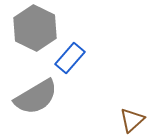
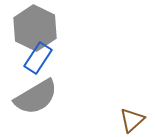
blue rectangle: moved 32 px left; rotated 8 degrees counterclockwise
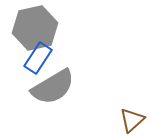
gray hexagon: rotated 21 degrees clockwise
gray semicircle: moved 17 px right, 10 px up
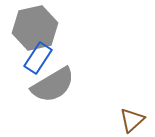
gray semicircle: moved 2 px up
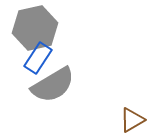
brown triangle: rotated 12 degrees clockwise
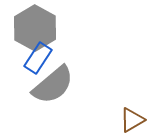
gray hexagon: rotated 18 degrees counterclockwise
gray semicircle: rotated 9 degrees counterclockwise
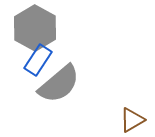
blue rectangle: moved 2 px down
gray semicircle: moved 6 px right, 1 px up
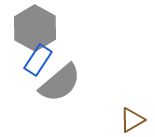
gray semicircle: moved 1 px right, 1 px up
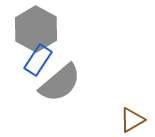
gray hexagon: moved 1 px right, 1 px down
